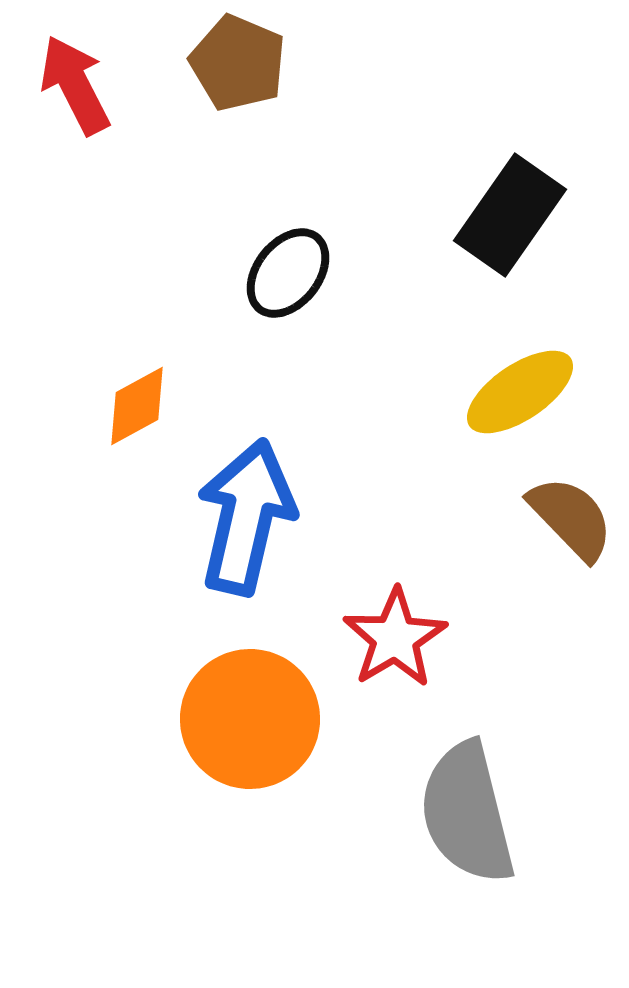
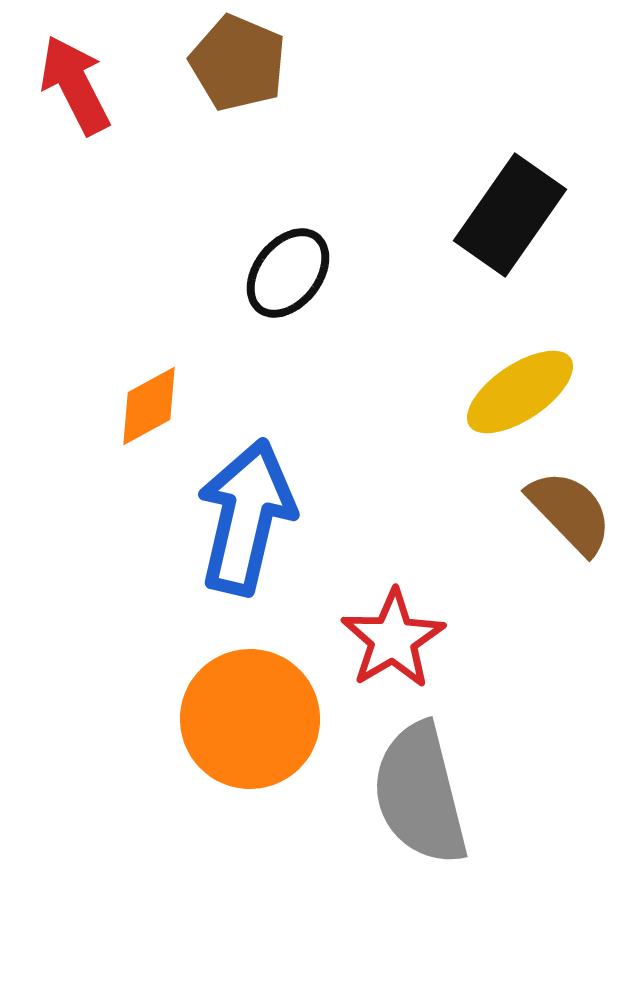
orange diamond: moved 12 px right
brown semicircle: moved 1 px left, 6 px up
red star: moved 2 px left, 1 px down
gray semicircle: moved 47 px left, 19 px up
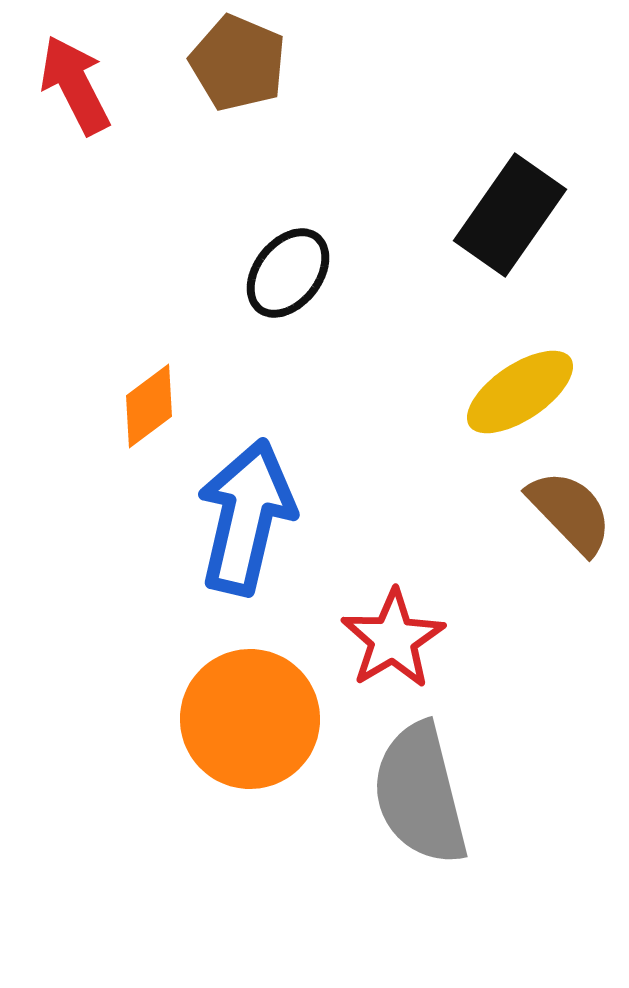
orange diamond: rotated 8 degrees counterclockwise
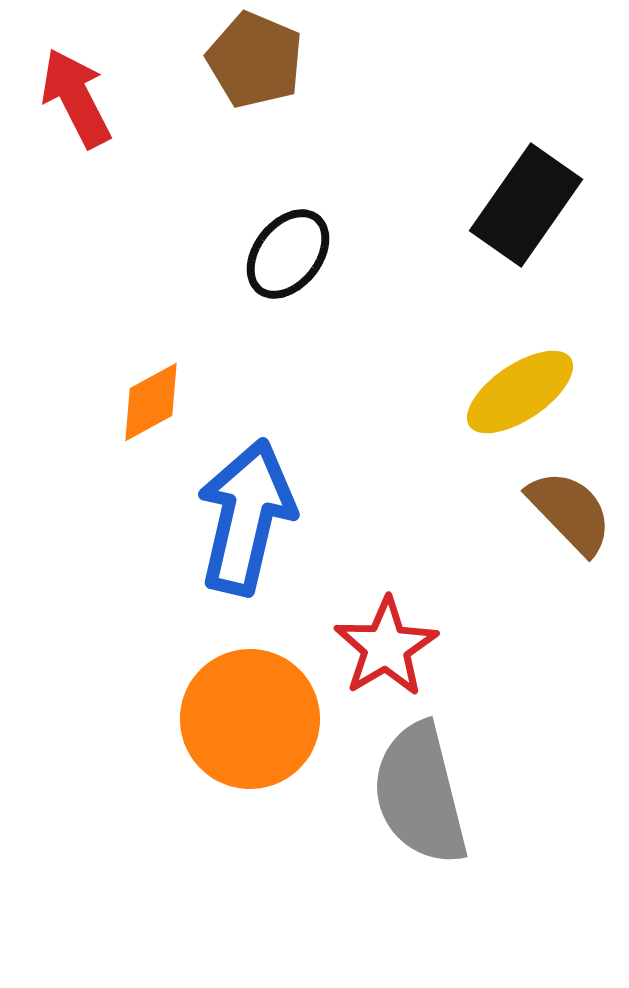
brown pentagon: moved 17 px right, 3 px up
red arrow: moved 1 px right, 13 px down
black rectangle: moved 16 px right, 10 px up
black ellipse: moved 19 px up
orange diamond: moved 2 px right, 4 px up; rotated 8 degrees clockwise
red star: moved 7 px left, 8 px down
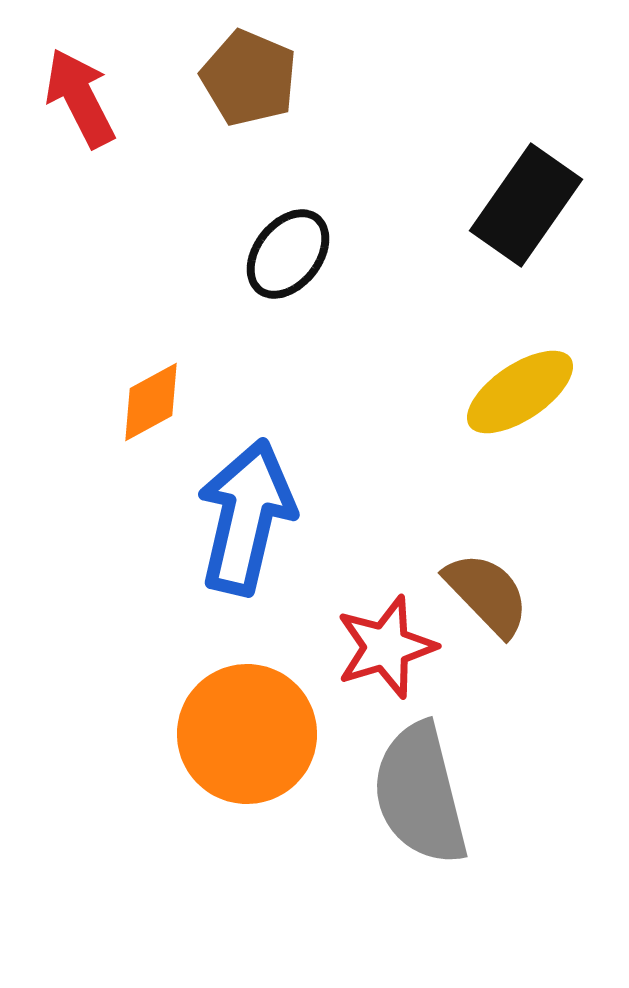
brown pentagon: moved 6 px left, 18 px down
red arrow: moved 4 px right
brown semicircle: moved 83 px left, 82 px down
red star: rotated 14 degrees clockwise
orange circle: moved 3 px left, 15 px down
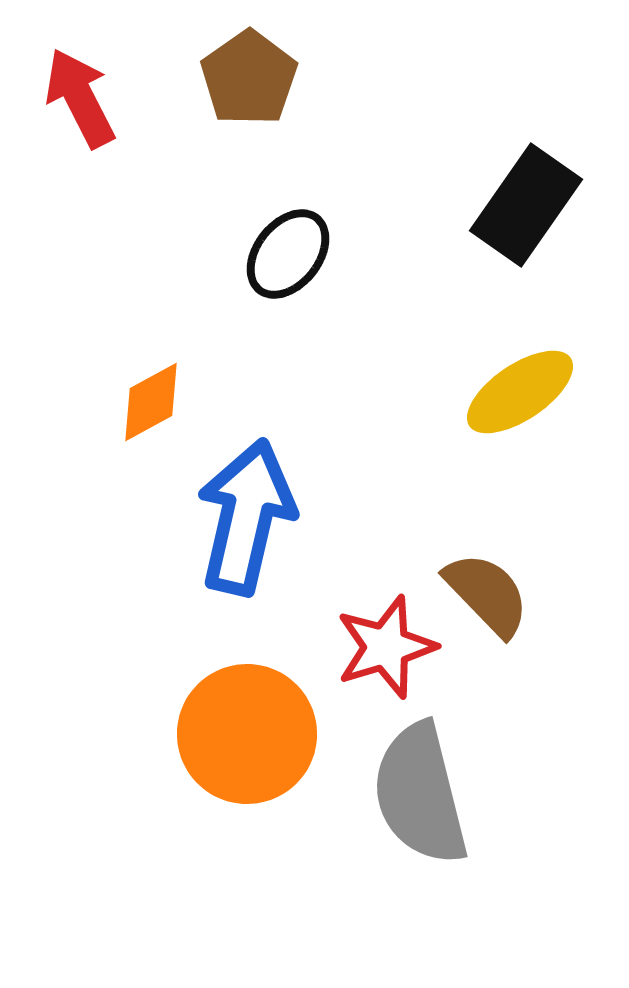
brown pentagon: rotated 14 degrees clockwise
